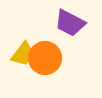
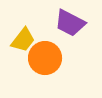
yellow trapezoid: moved 14 px up
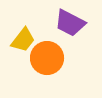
orange circle: moved 2 px right
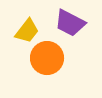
yellow trapezoid: moved 4 px right, 9 px up
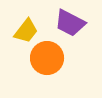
yellow trapezoid: moved 1 px left
